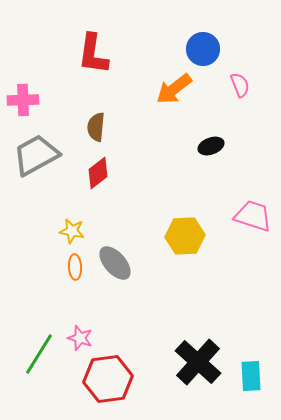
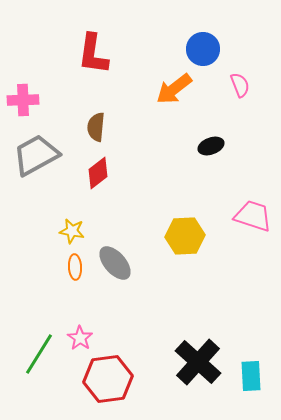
pink star: rotated 15 degrees clockwise
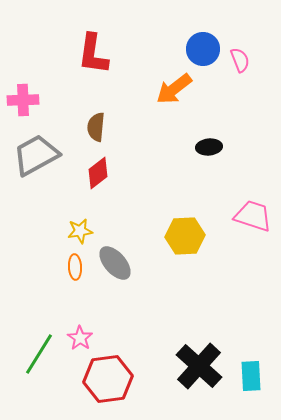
pink semicircle: moved 25 px up
black ellipse: moved 2 px left, 1 px down; rotated 15 degrees clockwise
yellow star: moved 8 px right; rotated 20 degrees counterclockwise
black cross: moved 1 px right, 4 px down
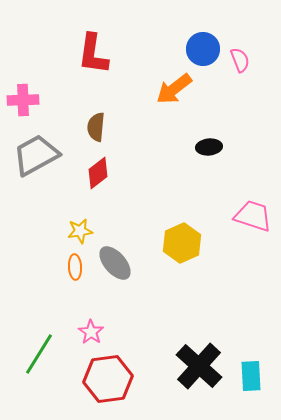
yellow hexagon: moved 3 px left, 7 px down; rotated 21 degrees counterclockwise
pink star: moved 11 px right, 6 px up
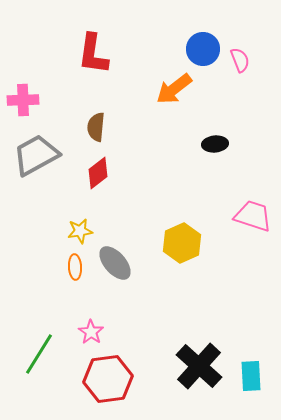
black ellipse: moved 6 px right, 3 px up
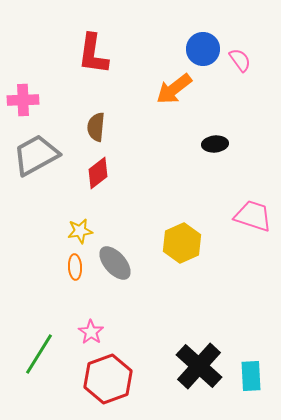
pink semicircle: rotated 15 degrees counterclockwise
red hexagon: rotated 12 degrees counterclockwise
